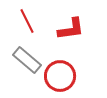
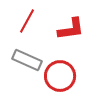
red line: rotated 55 degrees clockwise
gray rectangle: rotated 16 degrees counterclockwise
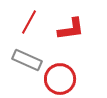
red line: moved 2 px right, 1 px down
red circle: moved 3 px down
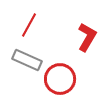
red line: moved 3 px down
red L-shape: moved 16 px right, 8 px down; rotated 52 degrees counterclockwise
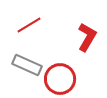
red line: rotated 30 degrees clockwise
gray rectangle: moved 5 px down
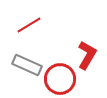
red L-shape: moved 18 px down
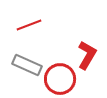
red line: rotated 10 degrees clockwise
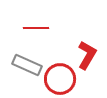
red line: moved 7 px right, 3 px down; rotated 20 degrees clockwise
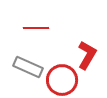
gray rectangle: moved 1 px right, 2 px down
red circle: moved 2 px right, 1 px down
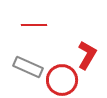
red line: moved 2 px left, 3 px up
